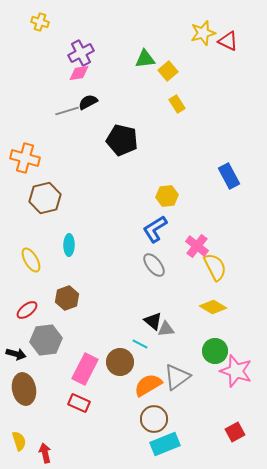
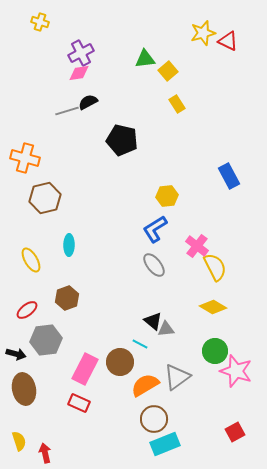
orange semicircle at (148, 385): moved 3 px left
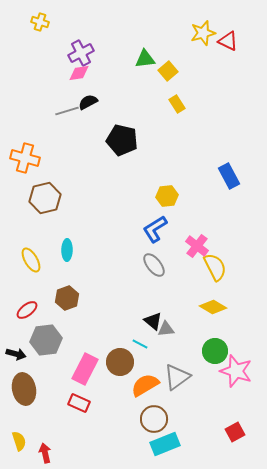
cyan ellipse at (69, 245): moved 2 px left, 5 px down
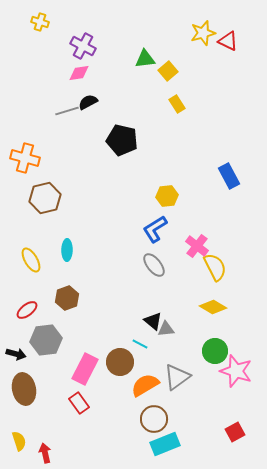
purple cross at (81, 53): moved 2 px right, 7 px up; rotated 35 degrees counterclockwise
red rectangle at (79, 403): rotated 30 degrees clockwise
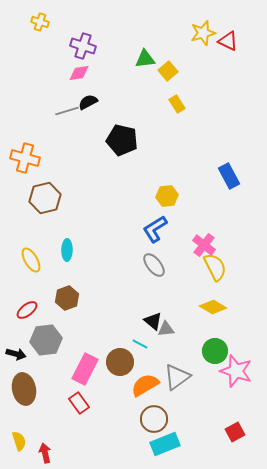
purple cross at (83, 46): rotated 10 degrees counterclockwise
pink cross at (197, 246): moved 7 px right, 1 px up
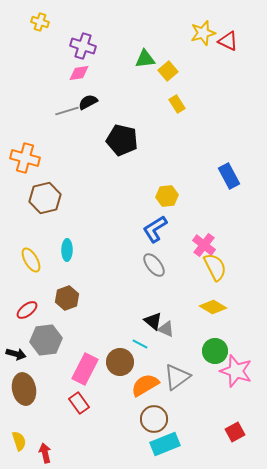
gray triangle at (166, 329): rotated 30 degrees clockwise
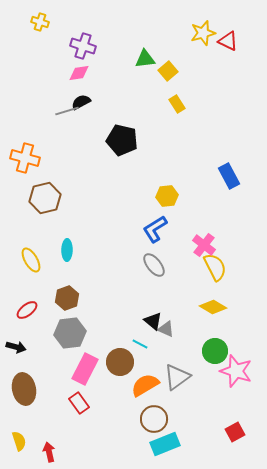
black semicircle at (88, 102): moved 7 px left
gray hexagon at (46, 340): moved 24 px right, 7 px up
black arrow at (16, 354): moved 7 px up
red arrow at (45, 453): moved 4 px right, 1 px up
